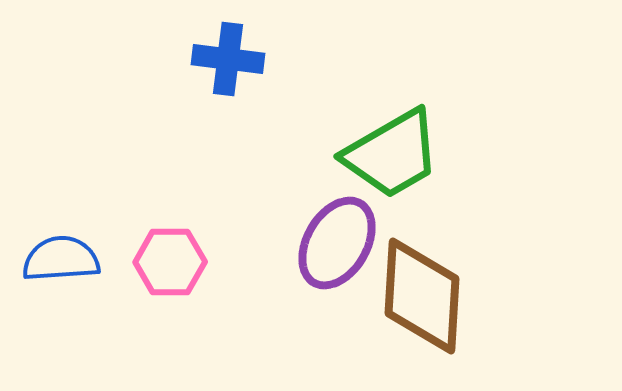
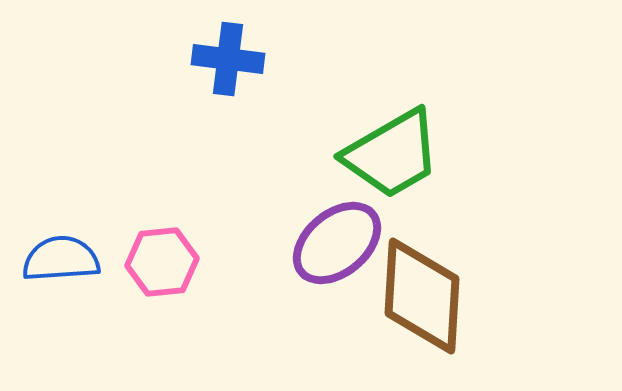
purple ellipse: rotated 20 degrees clockwise
pink hexagon: moved 8 px left; rotated 6 degrees counterclockwise
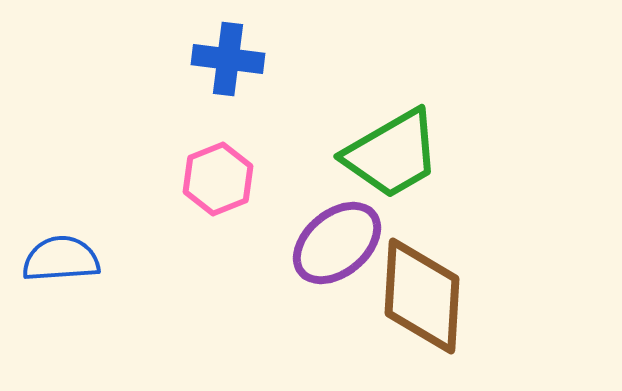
pink hexagon: moved 56 px right, 83 px up; rotated 16 degrees counterclockwise
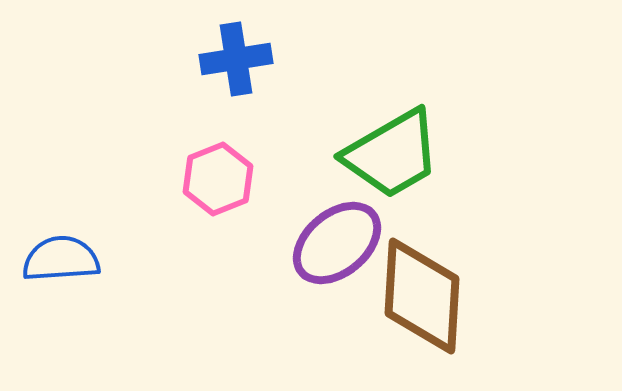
blue cross: moved 8 px right; rotated 16 degrees counterclockwise
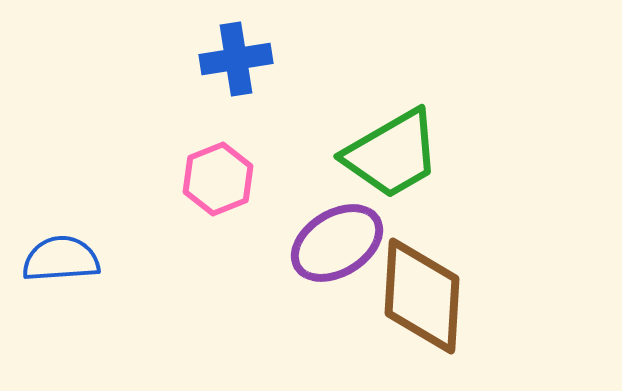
purple ellipse: rotated 8 degrees clockwise
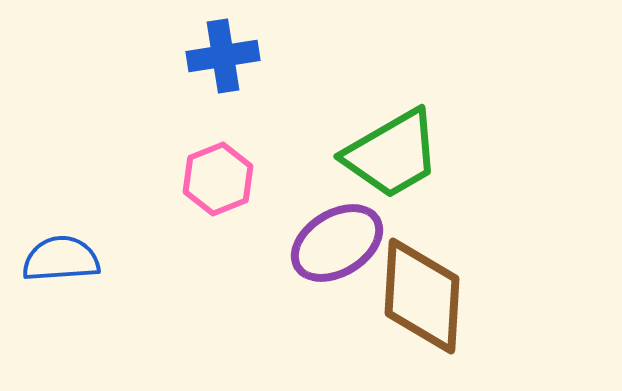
blue cross: moved 13 px left, 3 px up
